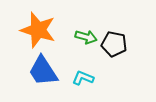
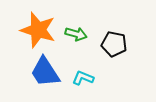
green arrow: moved 10 px left, 3 px up
blue trapezoid: moved 2 px right, 1 px down
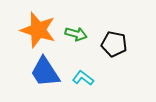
cyan L-shape: rotated 15 degrees clockwise
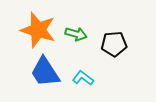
black pentagon: rotated 15 degrees counterclockwise
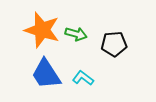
orange star: moved 4 px right
blue trapezoid: moved 1 px right, 2 px down
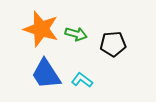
orange star: moved 1 px left, 1 px up
black pentagon: moved 1 px left
cyan L-shape: moved 1 px left, 2 px down
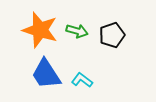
orange star: moved 1 px left, 1 px down
green arrow: moved 1 px right, 3 px up
black pentagon: moved 1 px left, 9 px up; rotated 15 degrees counterclockwise
